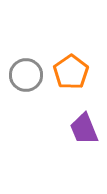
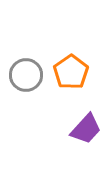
purple trapezoid: moved 2 px right; rotated 116 degrees counterclockwise
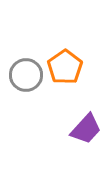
orange pentagon: moved 6 px left, 5 px up
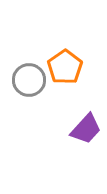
gray circle: moved 3 px right, 5 px down
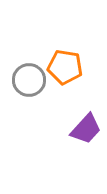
orange pentagon: rotated 28 degrees counterclockwise
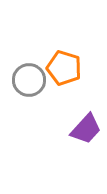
orange pentagon: moved 1 px left, 1 px down; rotated 8 degrees clockwise
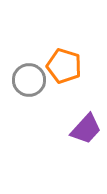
orange pentagon: moved 2 px up
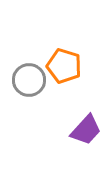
purple trapezoid: moved 1 px down
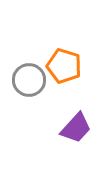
purple trapezoid: moved 10 px left, 2 px up
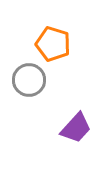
orange pentagon: moved 11 px left, 22 px up
